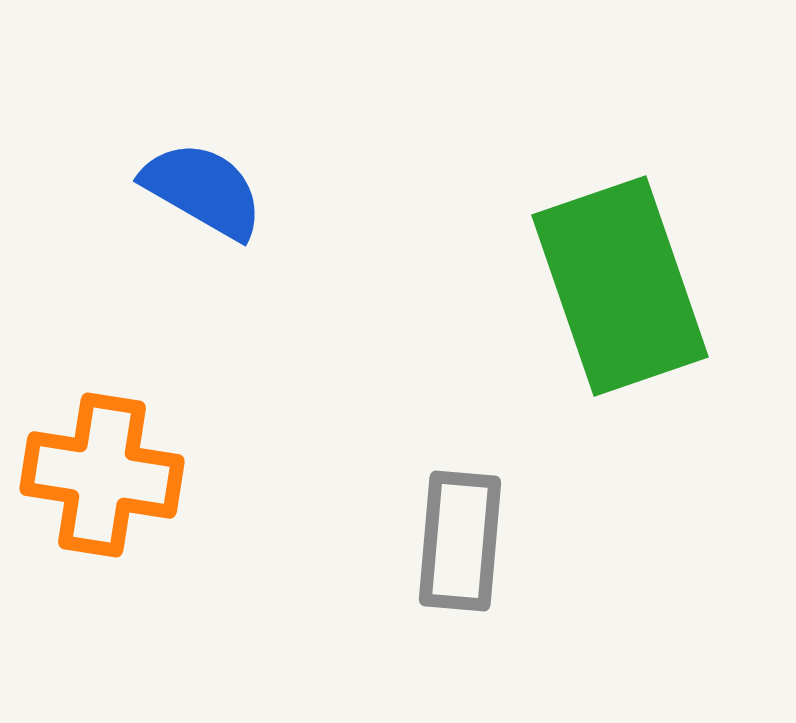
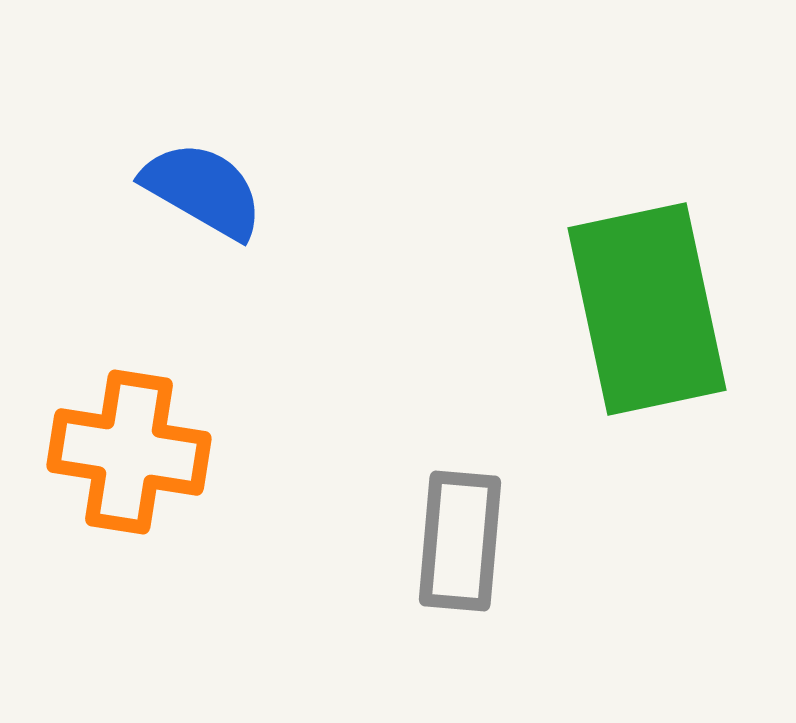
green rectangle: moved 27 px right, 23 px down; rotated 7 degrees clockwise
orange cross: moved 27 px right, 23 px up
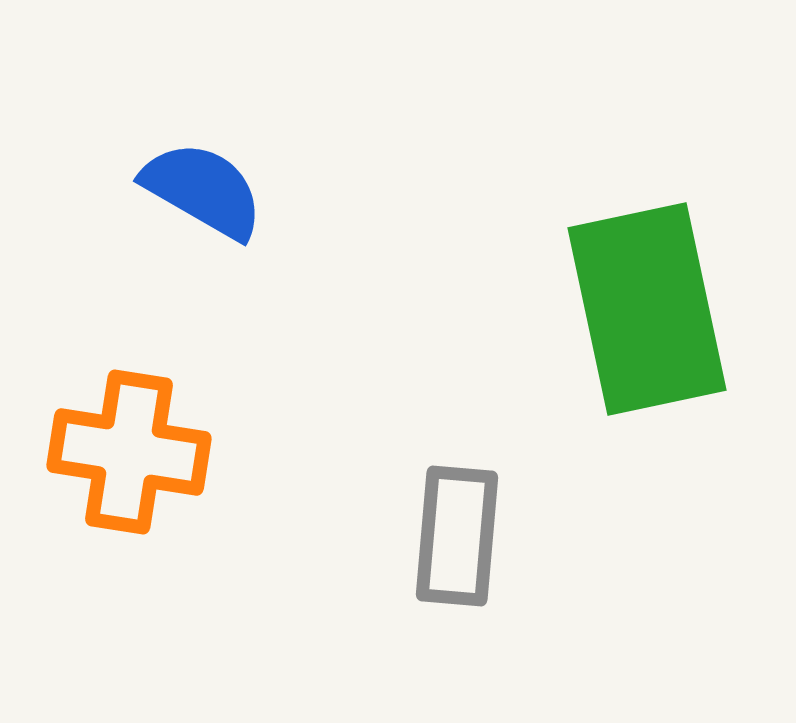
gray rectangle: moved 3 px left, 5 px up
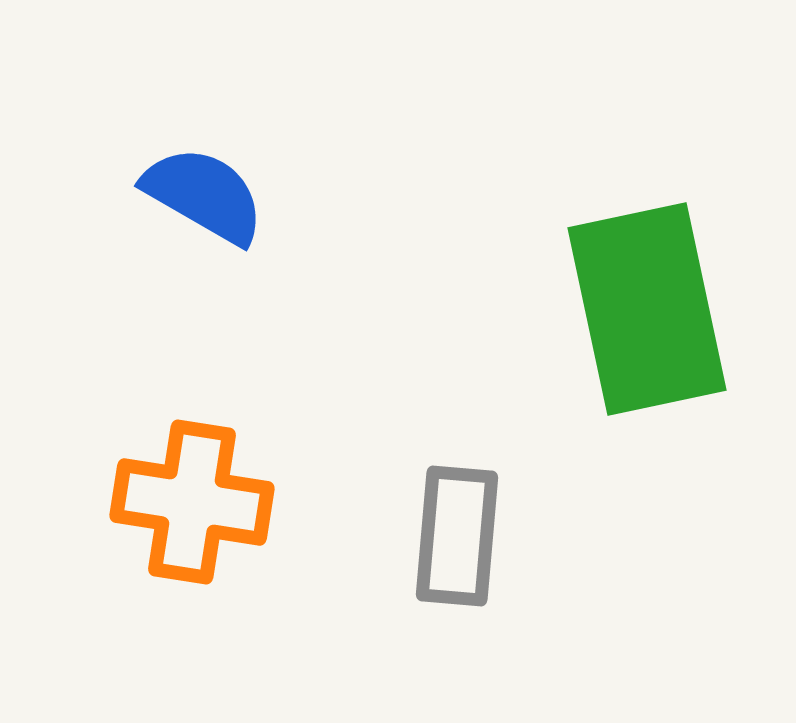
blue semicircle: moved 1 px right, 5 px down
orange cross: moved 63 px right, 50 px down
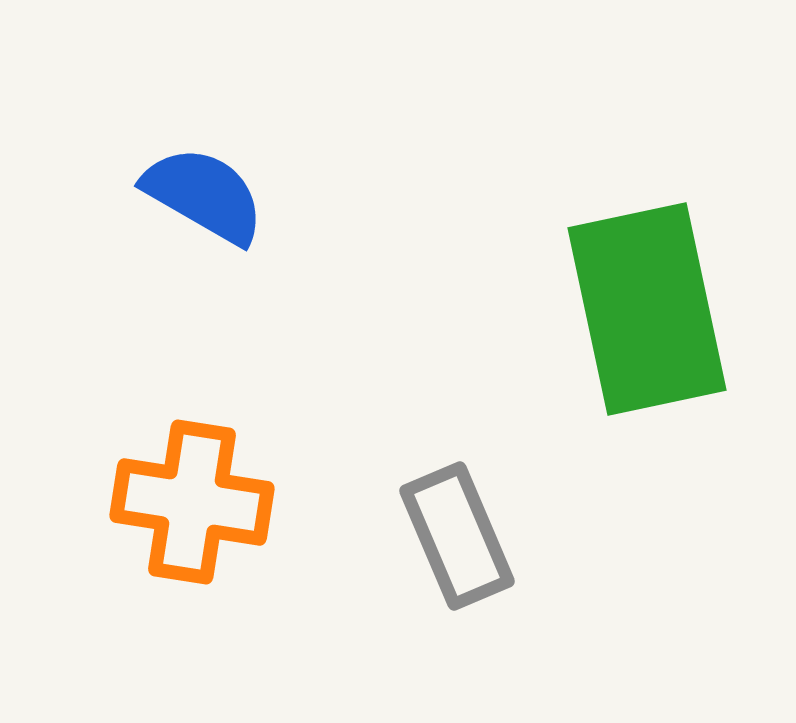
gray rectangle: rotated 28 degrees counterclockwise
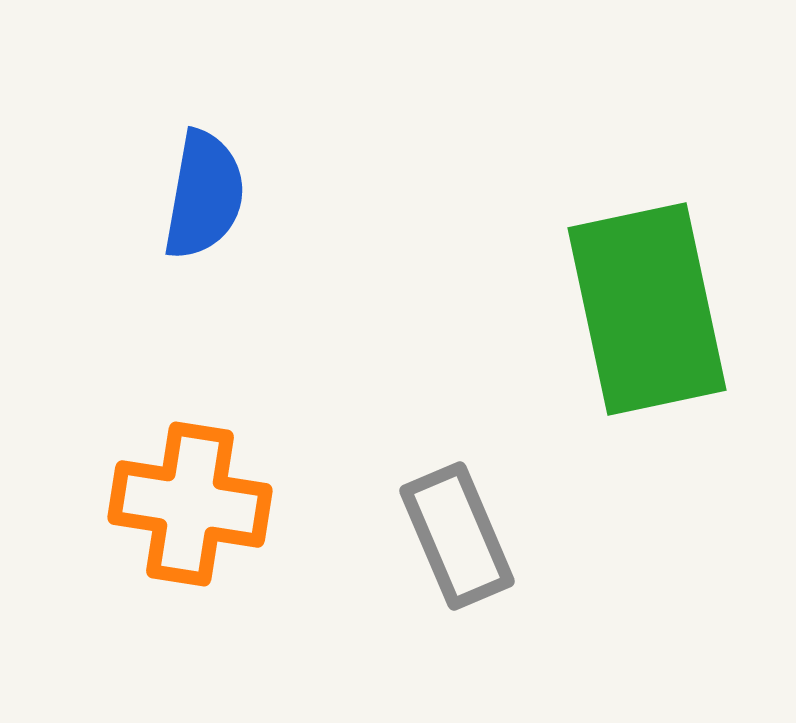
blue semicircle: rotated 70 degrees clockwise
orange cross: moved 2 px left, 2 px down
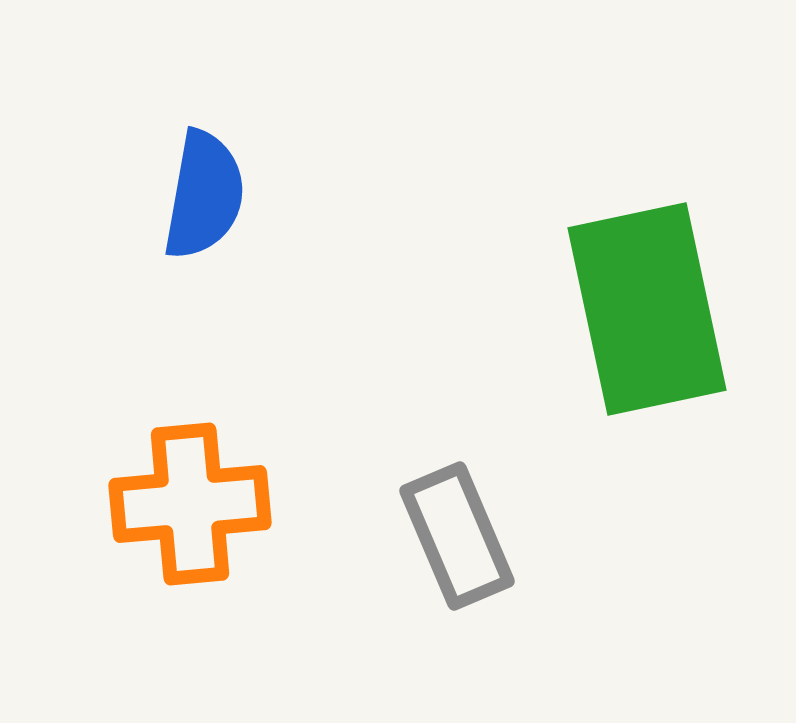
orange cross: rotated 14 degrees counterclockwise
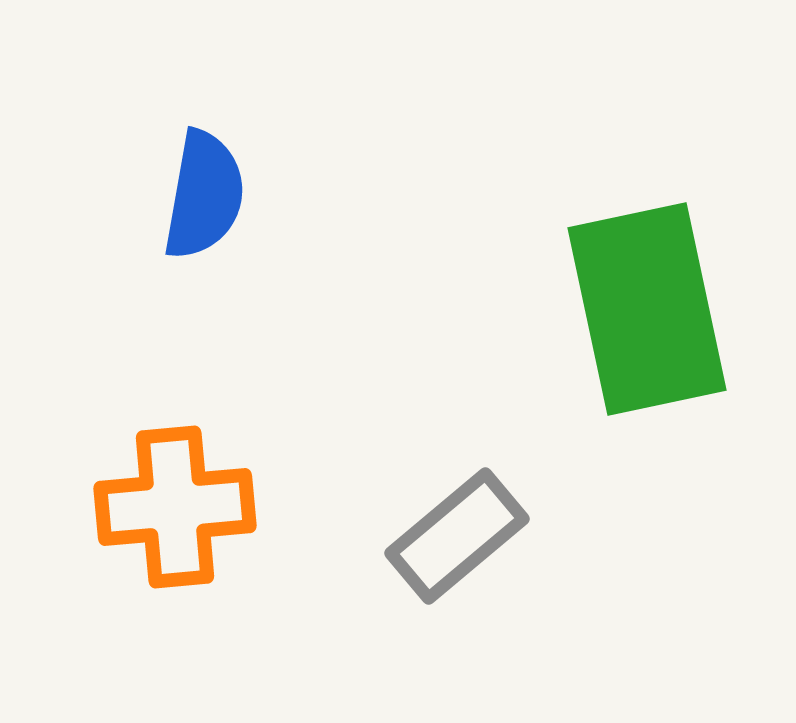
orange cross: moved 15 px left, 3 px down
gray rectangle: rotated 73 degrees clockwise
